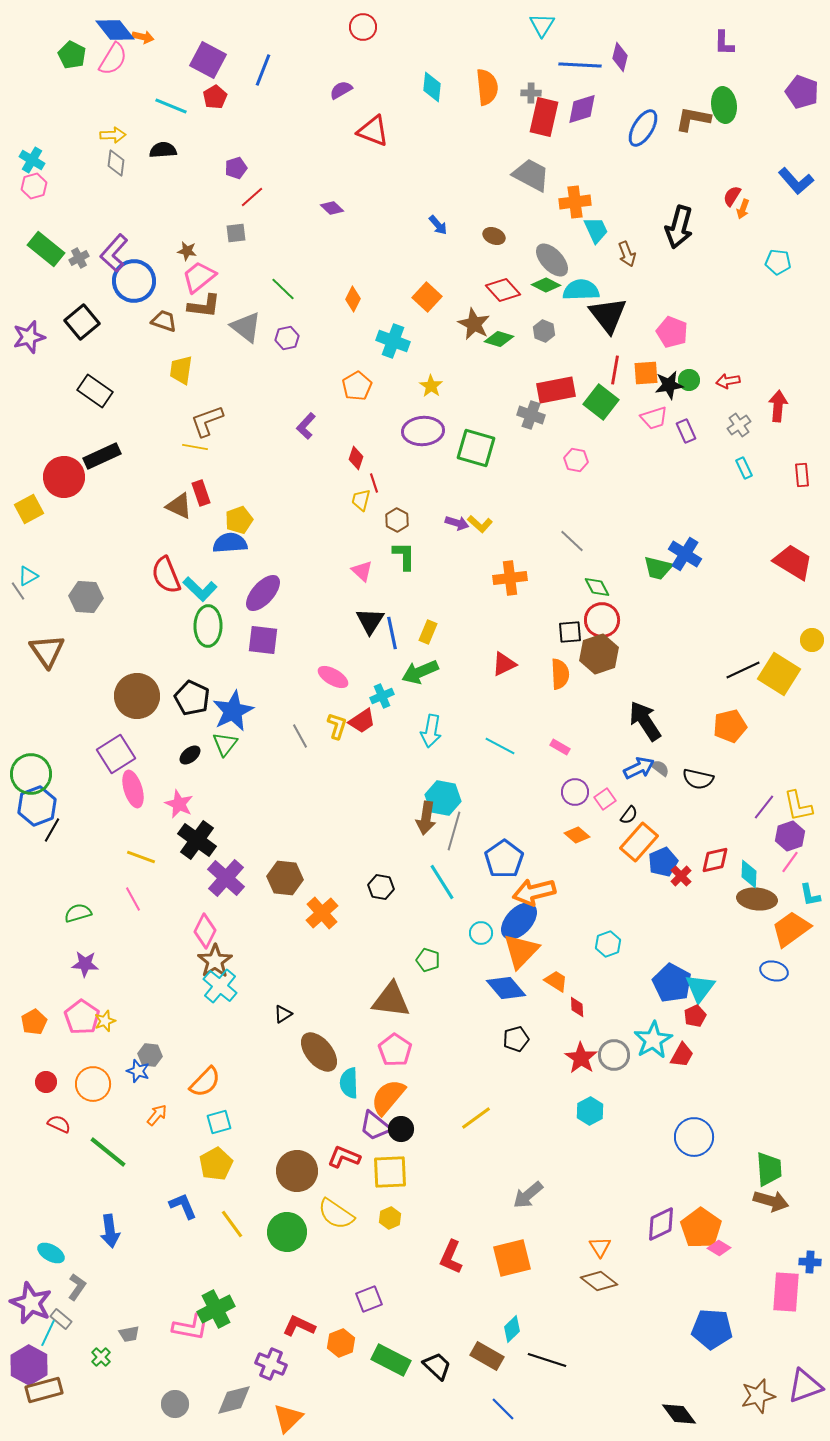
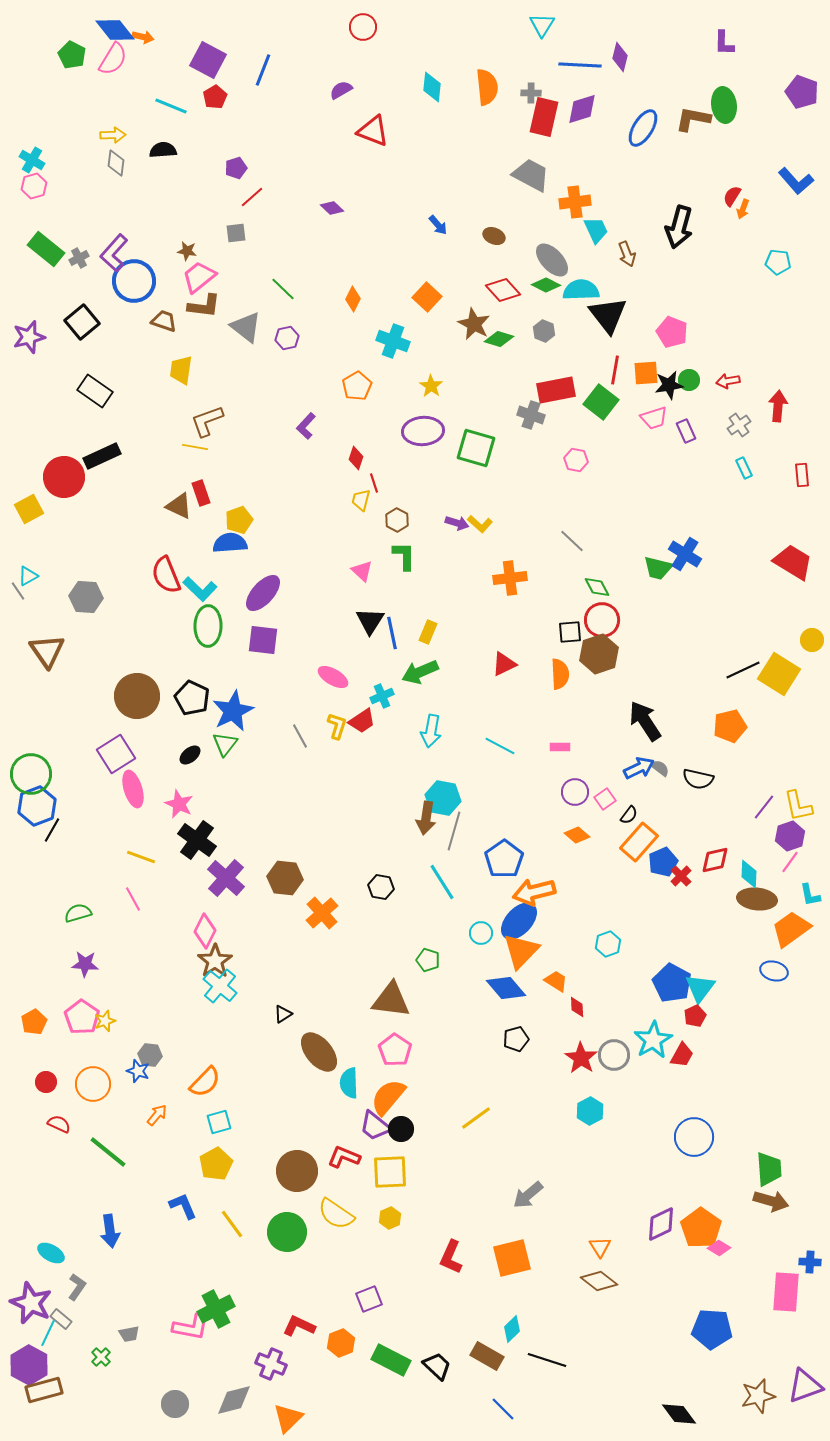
pink rectangle at (560, 747): rotated 30 degrees counterclockwise
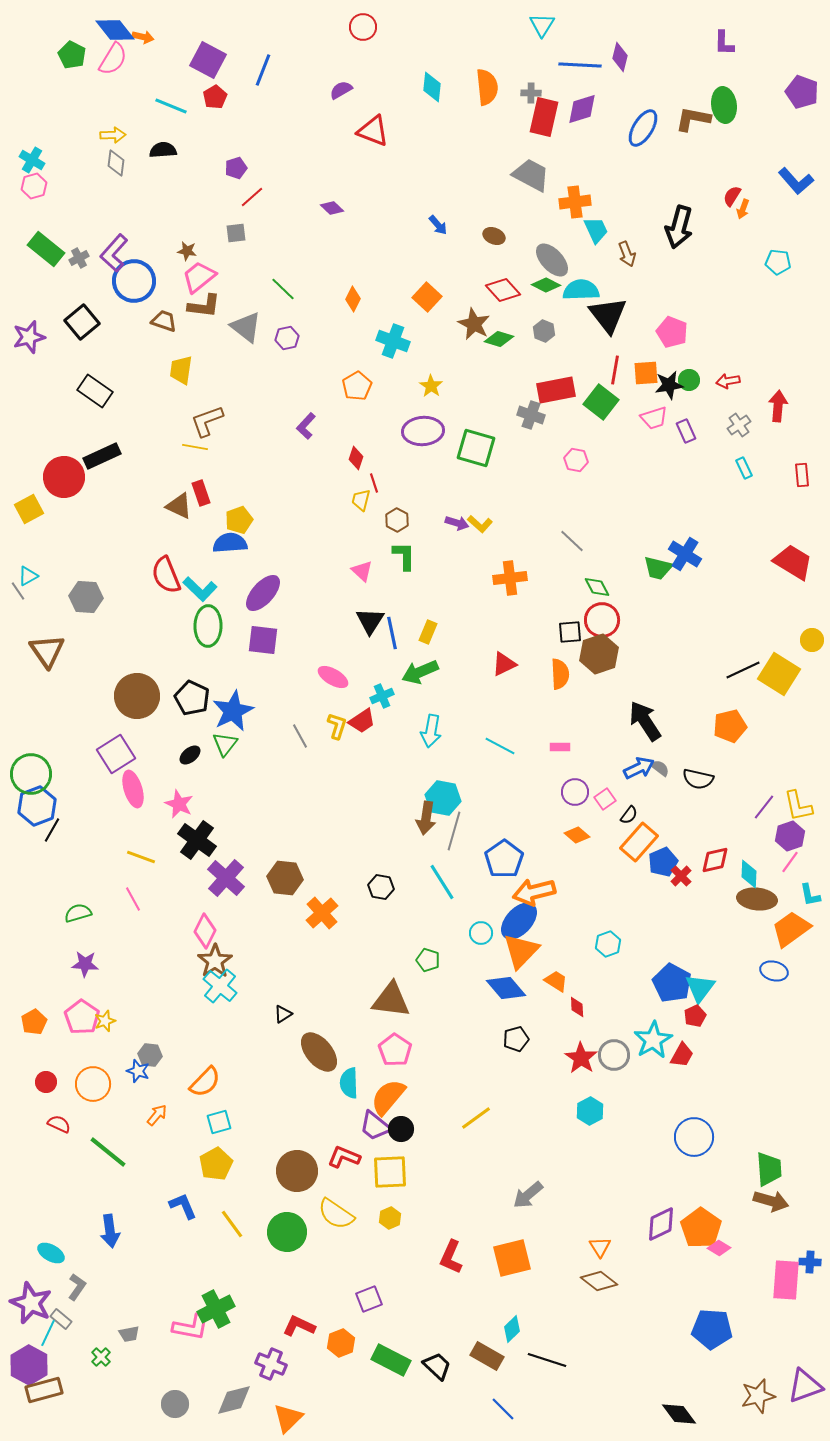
pink rectangle at (786, 1292): moved 12 px up
